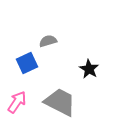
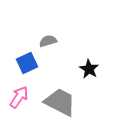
pink arrow: moved 2 px right, 5 px up
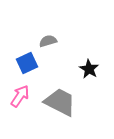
pink arrow: moved 1 px right, 1 px up
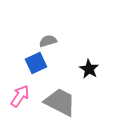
blue square: moved 9 px right
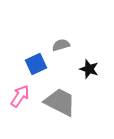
gray semicircle: moved 13 px right, 4 px down
blue square: moved 1 px down
black star: rotated 12 degrees counterclockwise
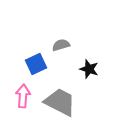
pink arrow: moved 3 px right; rotated 30 degrees counterclockwise
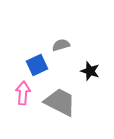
blue square: moved 1 px right, 1 px down
black star: moved 1 px right, 2 px down
pink arrow: moved 3 px up
